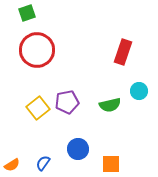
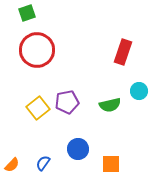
orange semicircle: rotated 14 degrees counterclockwise
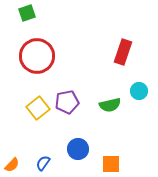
red circle: moved 6 px down
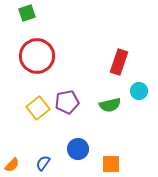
red rectangle: moved 4 px left, 10 px down
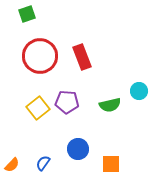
green square: moved 1 px down
red circle: moved 3 px right
red rectangle: moved 37 px left, 5 px up; rotated 40 degrees counterclockwise
purple pentagon: rotated 15 degrees clockwise
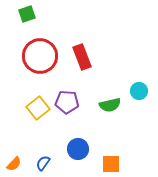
orange semicircle: moved 2 px right, 1 px up
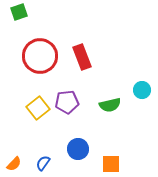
green square: moved 8 px left, 2 px up
cyan circle: moved 3 px right, 1 px up
purple pentagon: rotated 10 degrees counterclockwise
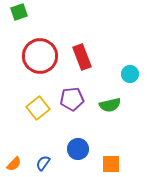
cyan circle: moved 12 px left, 16 px up
purple pentagon: moved 5 px right, 3 px up
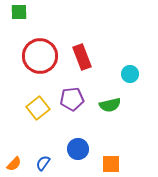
green square: rotated 18 degrees clockwise
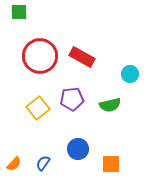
red rectangle: rotated 40 degrees counterclockwise
